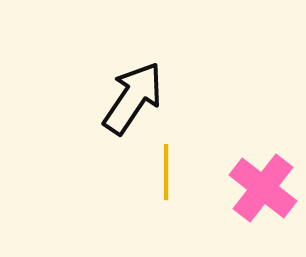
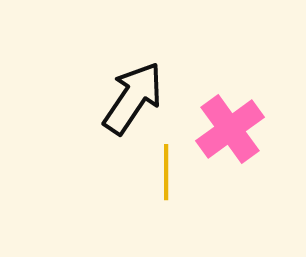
pink cross: moved 33 px left, 59 px up; rotated 16 degrees clockwise
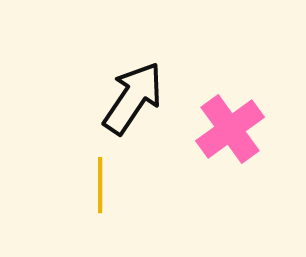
yellow line: moved 66 px left, 13 px down
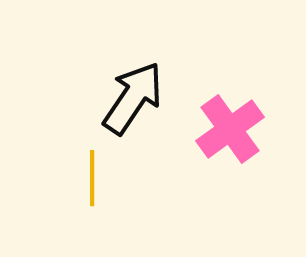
yellow line: moved 8 px left, 7 px up
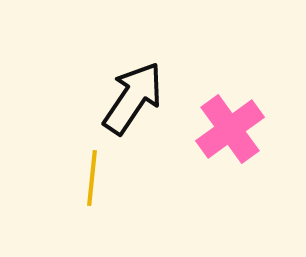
yellow line: rotated 6 degrees clockwise
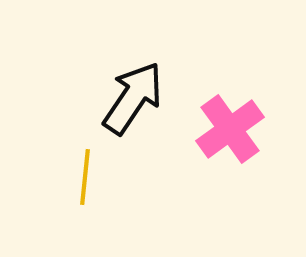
yellow line: moved 7 px left, 1 px up
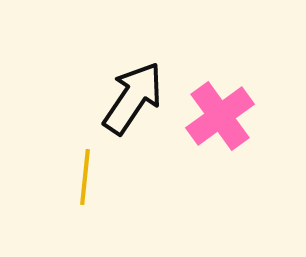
pink cross: moved 10 px left, 13 px up
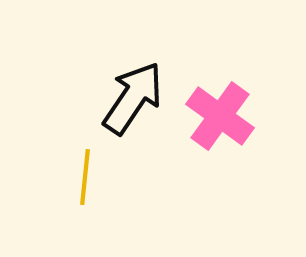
pink cross: rotated 18 degrees counterclockwise
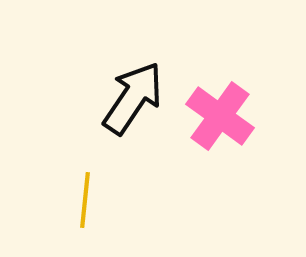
yellow line: moved 23 px down
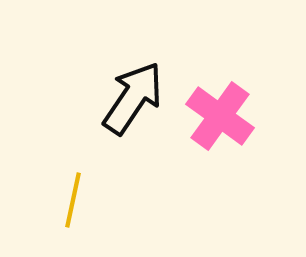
yellow line: moved 12 px left; rotated 6 degrees clockwise
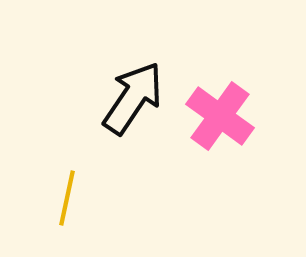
yellow line: moved 6 px left, 2 px up
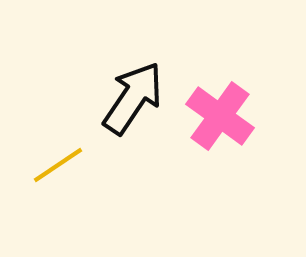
yellow line: moved 9 px left, 33 px up; rotated 44 degrees clockwise
